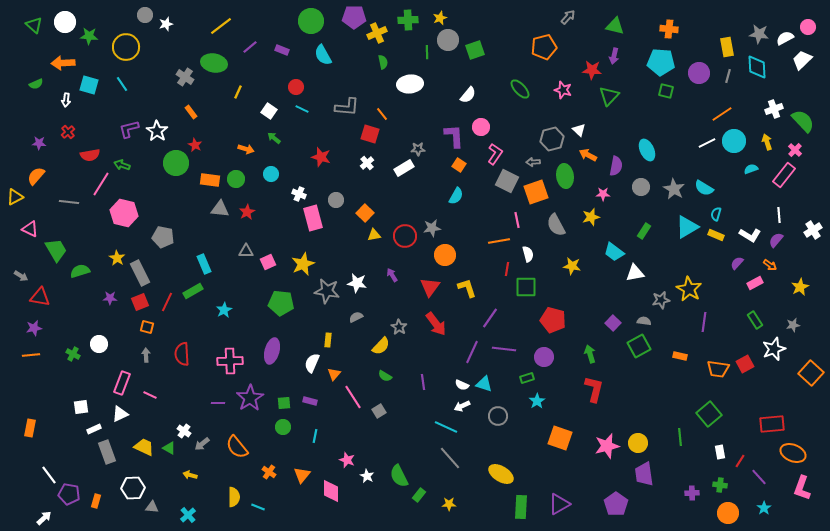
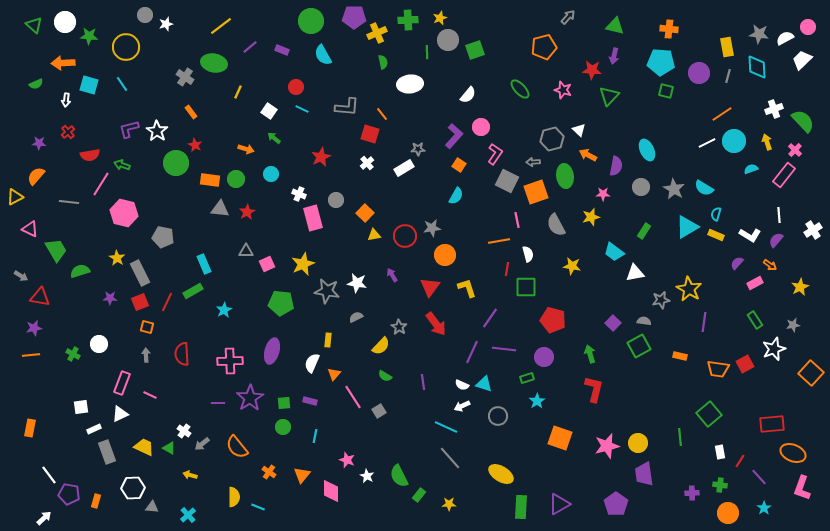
purple L-shape at (454, 136): rotated 45 degrees clockwise
red star at (321, 157): rotated 30 degrees clockwise
pink square at (268, 262): moved 1 px left, 2 px down
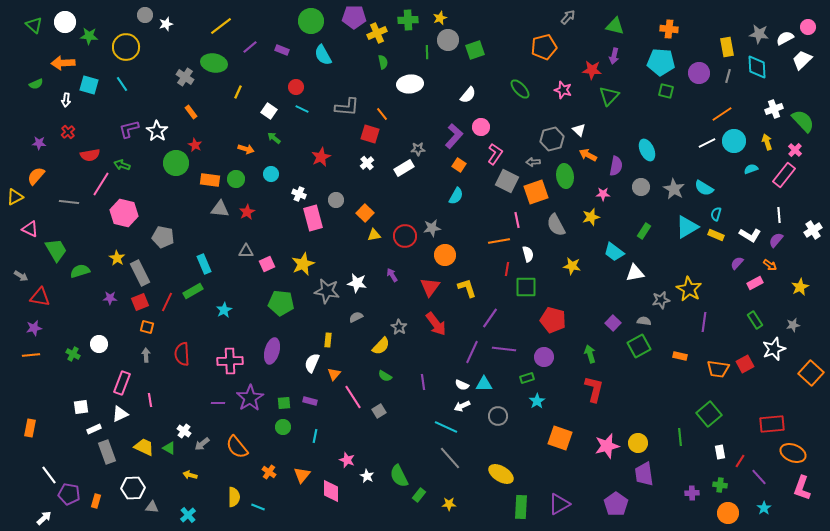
cyan triangle at (484, 384): rotated 18 degrees counterclockwise
pink line at (150, 395): moved 5 px down; rotated 56 degrees clockwise
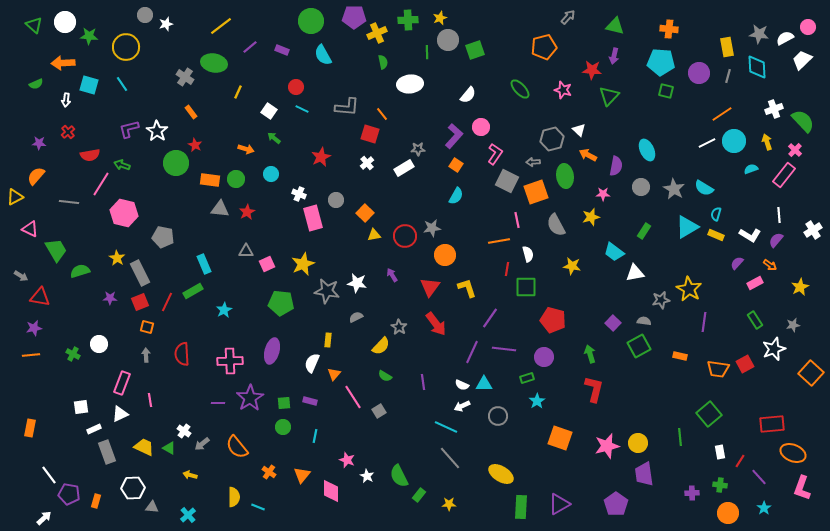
orange square at (459, 165): moved 3 px left
